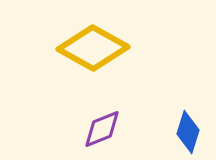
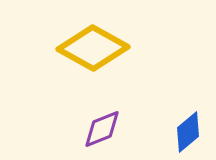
blue diamond: rotated 33 degrees clockwise
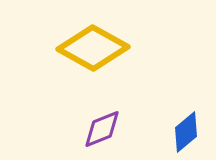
blue diamond: moved 2 px left
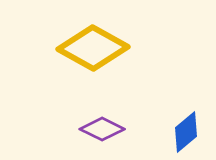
purple diamond: rotated 48 degrees clockwise
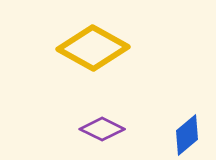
blue diamond: moved 1 px right, 3 px down
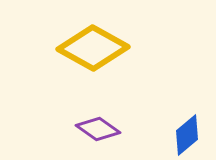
purple diamond: moved 4 px left; rotated 9 degrees clockwise
